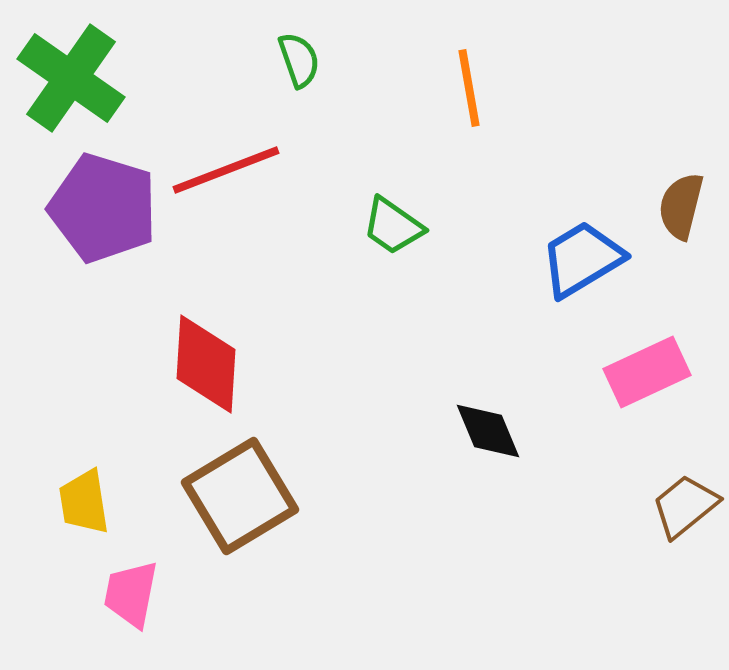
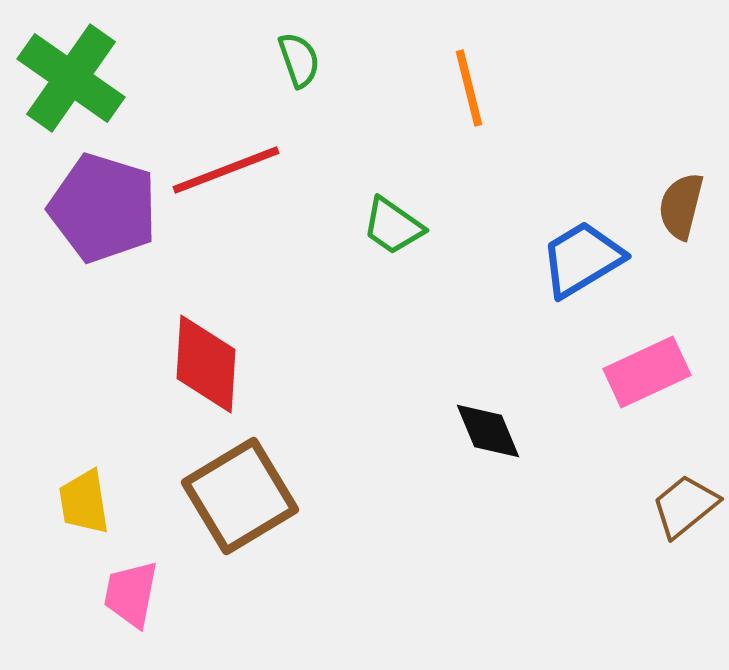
orange line: rotated 4 degrees counterclockwise
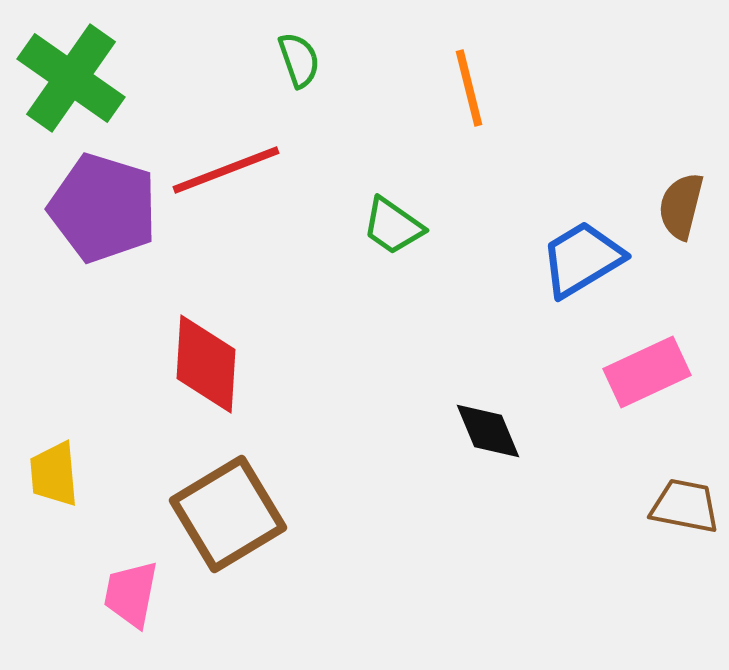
brown square: moved 12 px left, 18 px down
yellow trapezoid: moved 30 px left, 28 px up; rotated 4 degrees clockwise
brown trapezoid: rotated 50 degrees clockwise
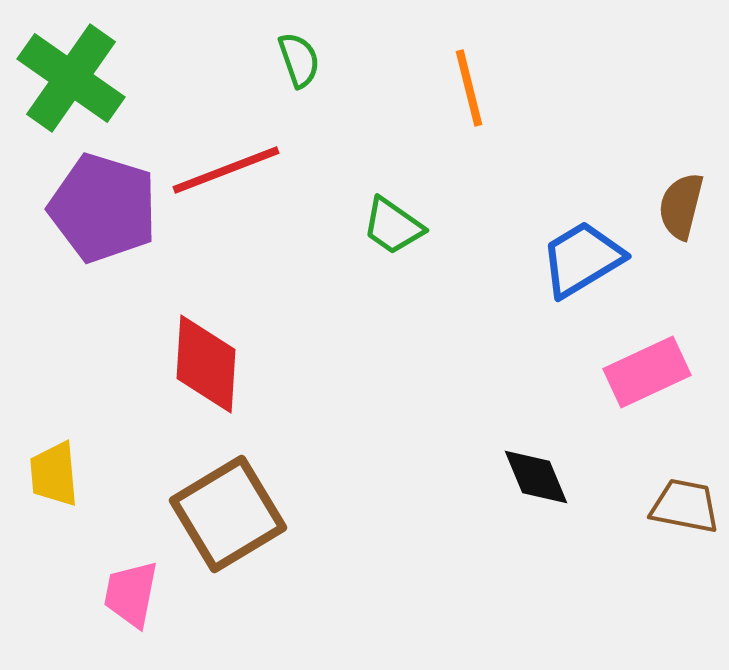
black diamond: moved 48 px right, 46 px down
